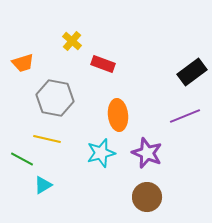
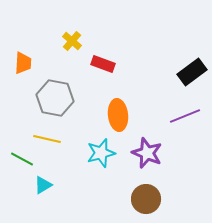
orange trapezoid: rotated 70 degrees counterclockwise
brown circle: moved 1 px left, 2 px down
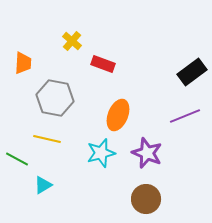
orange ellipse: rotated 28 degrees clockwise
green line: moved 5 px left
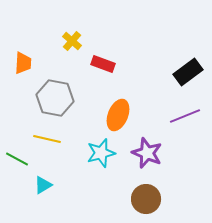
black rectangle: moved 4 px left
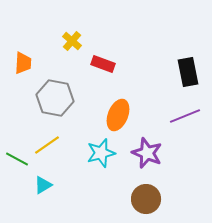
black rectangle: rotated 64 degrees counterclockwise
yellow line: moved 6 px down; rotated 48 degrees counterclockwise
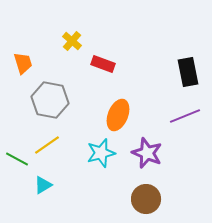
orange trapezoid: rotated 20 degrees counterclockwise
gray hexagon: moved 5 px left, 2 px down
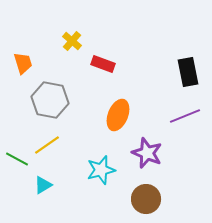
cyan star: moved 17 px down
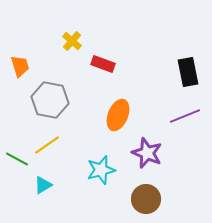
orange trapezoid: moved 3 px left, 3 px down
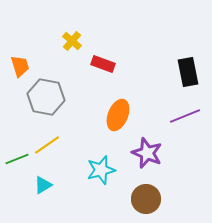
gray hexagon: moved 4 px left, 3 px up
green line: rotated 50 degrees counterclockwise
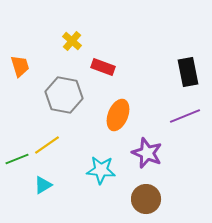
red rectangle: moved 3 px down
gray hexagon: moved 18 px right, 2 px up
cyan star: rotated 20 degrees clockwise
